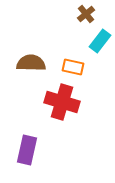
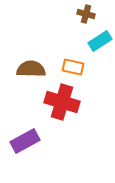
brown cross: rotated 36 degrees counterclockwise
cyan rectangle: rotated 20 degrees clockwise
brown semicircle: moved 6 px down
purple rectangle: moved 2 px left, 9 px up; rotated 48 degrees clockwise
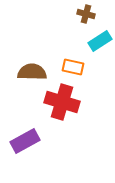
brown semicircle: moved 1 px right, 3 px down
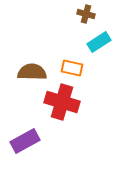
cyan rectangle: moved 1 px left, 1 px down
orange rectangle: moved 1 px left, 1 px down
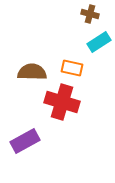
brown cross: moved 4 px right
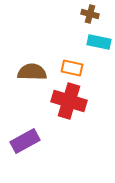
cyan rectangle: rotated 45 degrees clockwise
red cross: moved 7 px right, 1 px up
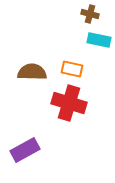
cyan rectangle: moved 2 px up
orange rectangle: moved 1 px down
red cross: moved 2 px down
purple rectangle: moved 9 px down
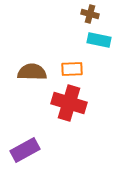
orange rectangle: rotated 15 degrees counterclockwise
